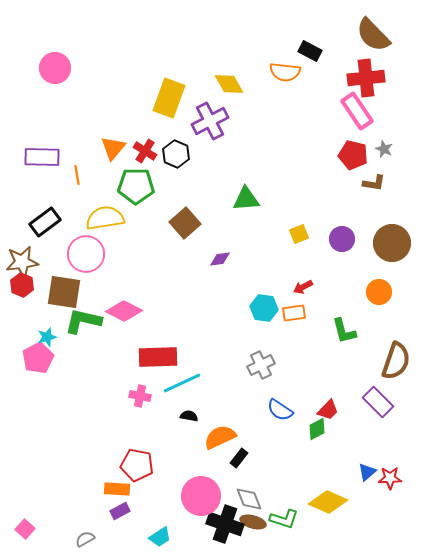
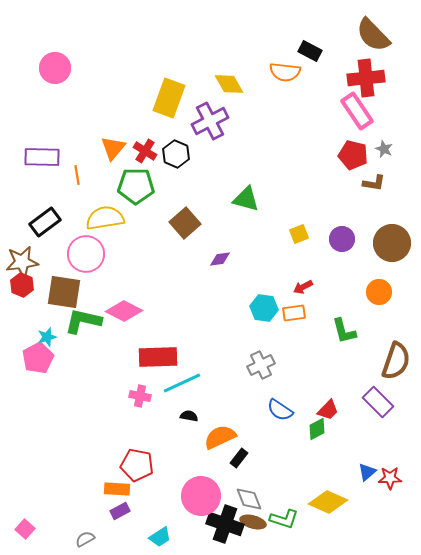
green triangle at (246, 199): rotated 20 degrees clockwise
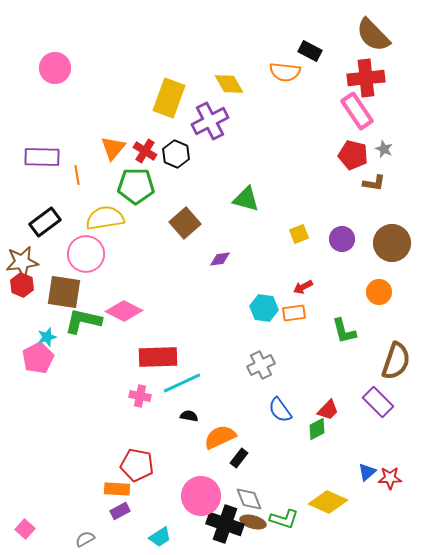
blue semicircle at (280, 410): rotated 20 degrees clockwise
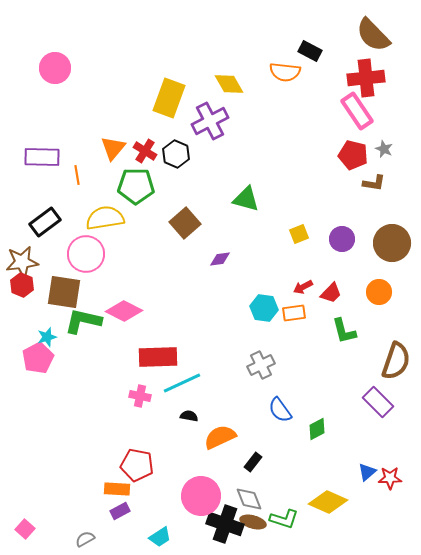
red trapezoid at (328, 410): moved 3 px right, 117 px up
black rectangle at (239, 458): moved 14 px right, 4 px down
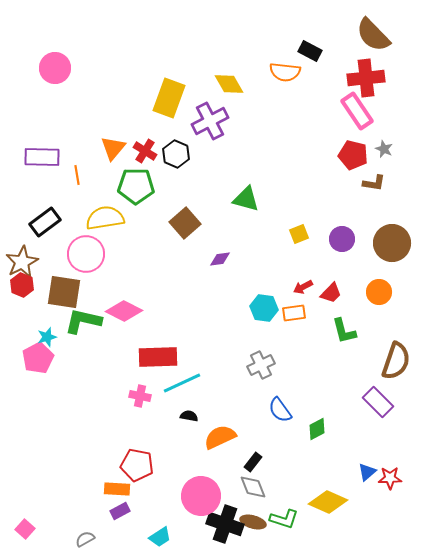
brown star at (22, 262): rotated 20 degrees counterclockwise
gray diamond at (249, 499): moved 4 px right, 12 px up
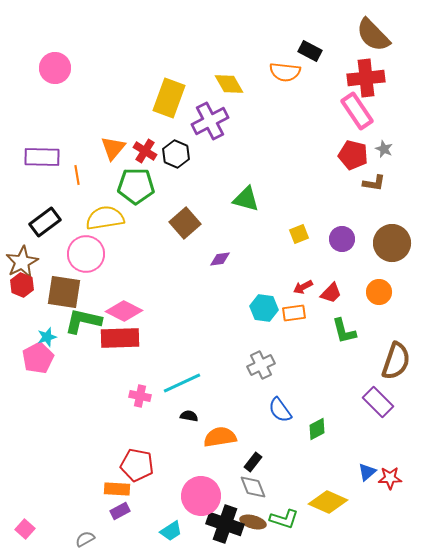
red rectangle at (158, 357): moved 38 px left, 19 px up
orange semicircle at (220, 437): rotated 16 degrees clockwise
cyan trapezoid at (160, 537): moved 11 px right, 6 px up
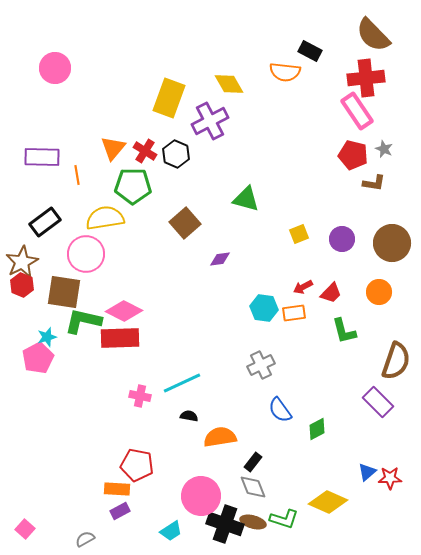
green pentagon at (136, 186): moved 3 px left
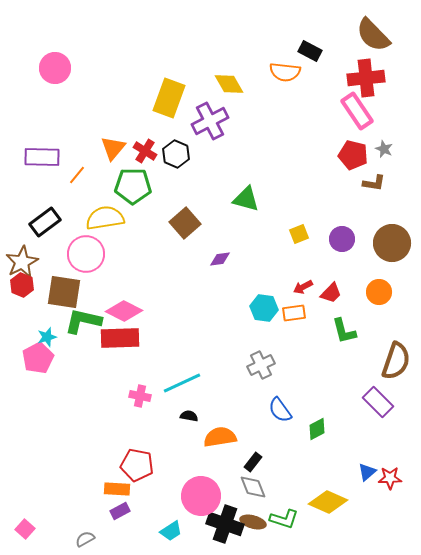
orange line at (77, 175): rotated 48 degrees clockwise
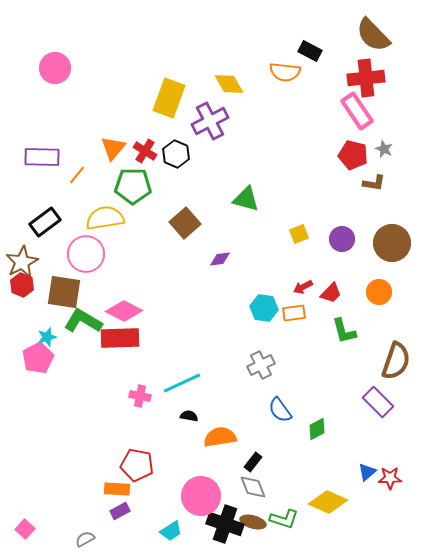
green L-shape at (83, 321): rotated 18 degrees clockwise
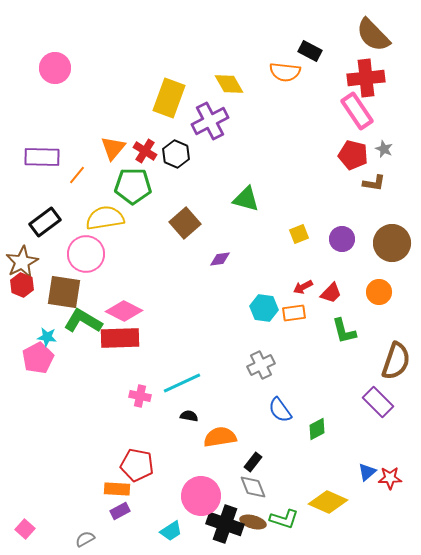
cyan star at (47, 337): rotated 24 degrees clockwise
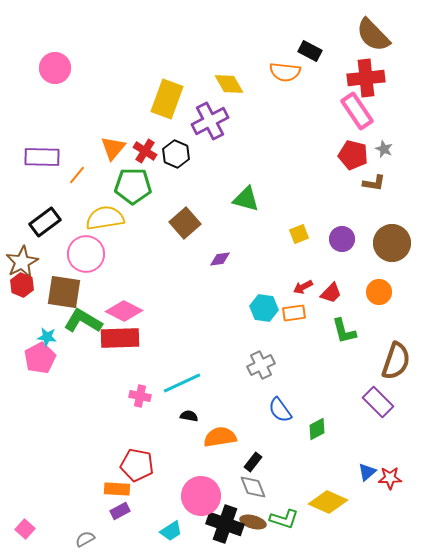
yellow rectangle at (169, 98): moved 2 px left, 1 px down
pink pentagon at (38, 358): moved 2 px right
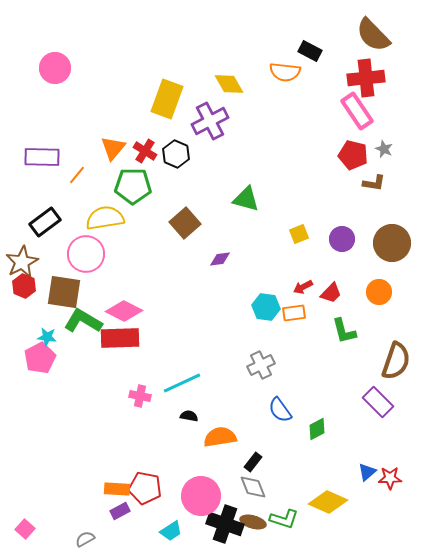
red hexagon at (22, 285): moved 2 px right, 1 px down
cyan hexagon at (264, 308): moved 2 px right, 1 px up
red pentagon at (137, 465): moved 8 px right, 23 px down
